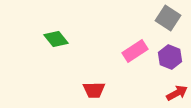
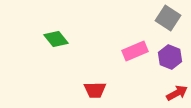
pink rectangle: rotated 10 degrees clockwise
red trapezoid: moved 1 px right
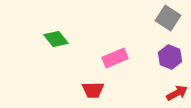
pink rectangle: moved 20 px left, 7 px down
red trapezoid: moved 2 px left
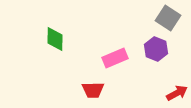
green diamond: moved 1 px left; rotated 40 degrees clockwise
purple hexagon: moved 14 px left, 8 px up
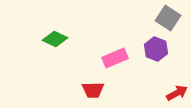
green diamond: rotated 65 degrees counterclockwise
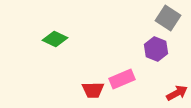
pink rectangle: moved 7 px right, 21 px down
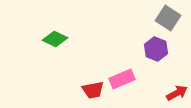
red trapezoid: rotated 10 degrees counterclockwise
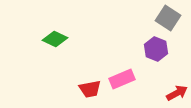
red trapezoid: moved 3 px left, 1 px up
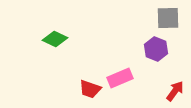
gray square: rotated 35 degrees counterclockwise
pink rectangle: moved 2 px left, 1 px up
red trapezoid: rotated 30 degrees clockwise
red arrow: moved 2 px left, 2 px up; rotated 25 degrees counterclockwise
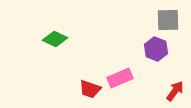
gray square: moved 2 px down
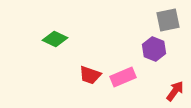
gray square: rotated 10 degrees counterclockwise
purple hexagon: moved 2 px left
pink rectangle: moved 3 px right, 1 px up
red trapezoid: moved 14 px up
